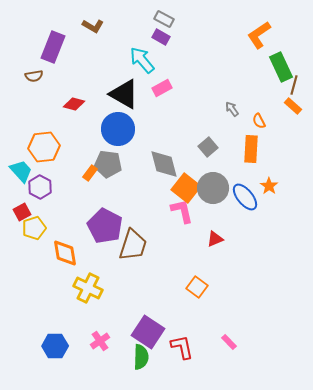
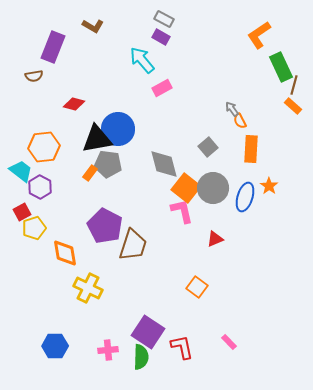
black triangle at (124, 94): moved 27 px left, 45 px down; rotated 40 degrees counterclockwise
orange semicircle at (259, 121): moved 19 px left
cyan trapezoid at (21, 171): rotated 10 degrees counterclockwise
blue ellipse at (245, 197): rotated 56 degrees clockwise
pink cross at (100, 341): moved 8 px right, 9 px down; rotated 30 degrees clockwise
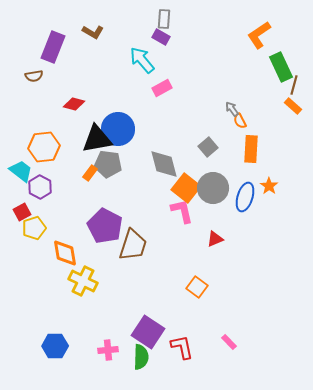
gray rectangle at (164, 19): rotated 66 degrees clockwise
brown L-shape at (93, 26): moved 6 px down
yellow cross at (88, 288): moved 5 px left, 7 px up
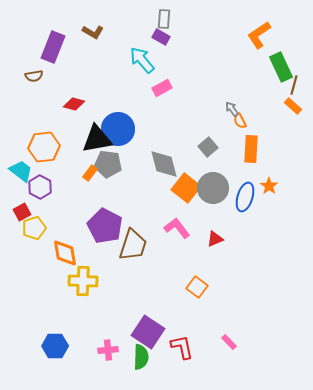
pink L-shape at (182, 211): moved 5 px left, 17 px down; rotated 24 degrees counterclockwise
yellow cross at (83, 281): rotated 24 degrees counterclockwise
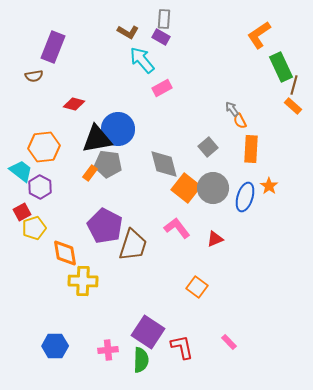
brown L-shape at (93, 32): moved 35 px right
green semicircle at (141, 357): moved 3 px down
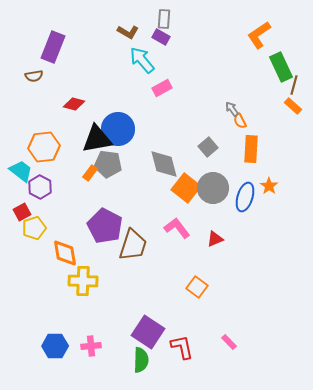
pink cross at (108, 350): moved 17 px left, 4 px up
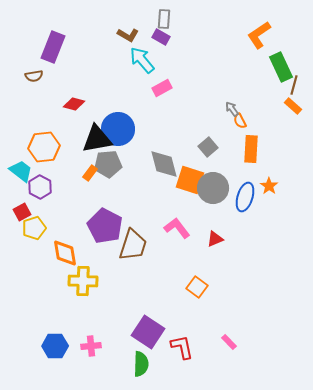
brown L-shape at (128, 32): moved 3 px down
gray pentagon at (108, 164): rotated 12 degrees counterclockwise
orange square at (186, 188): moved 4 px right, 8 px up; rotated 20 degrees counterclockwise
green semicircle at (141, 360): moved 4 px down
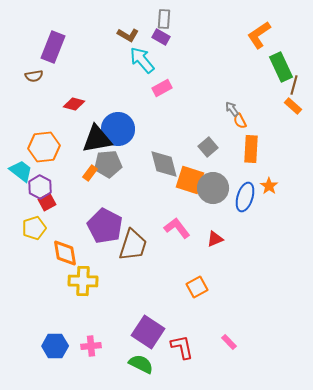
red square at (22, 212): moved 25 px right, 10 px up
orange square at (197, 287): rotated 25 degrees clockwise
green semicircle at (141, 364): rotated 65 degrees counterclockwise
